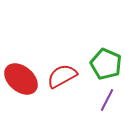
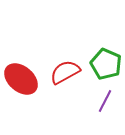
red semicircle: moved 3 px right, 4 px up
purple line: moved 2 px left, 1 px down
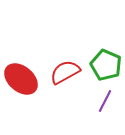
green pentagon: moved 1 px down
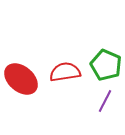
red semicircle: rotated 20 degrees clockwise
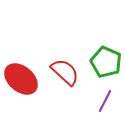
green pentagon: moved 3 px up
red semicircle: rotated 52 degrees clockwise
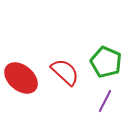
red ellipse: moved 1 px up
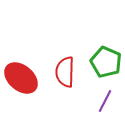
red semicircle: rotated 132 degrees counterclockwise
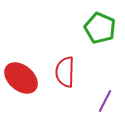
green pentagon: moved 6 px left, 34 px up
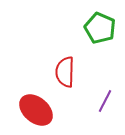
red ellipse: moved 15 px right, 32 px down
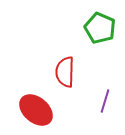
purple line: rotated 10 degrees counterclockwise
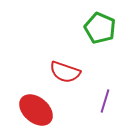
red semicircle: rotated 72 degrees counterclockwise
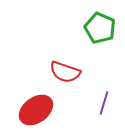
purple line: moved 1 px left, 2 px down
red ellipse: rotated 76 degrees counterclockwise
